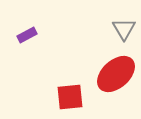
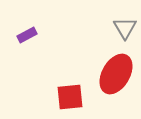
gray triangle: moved 1 px right, 1 px up
red ellipse: rotated 18 degrees counterclockwise
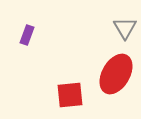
purple rectangle: rotated 42 degrees counterclockwise
red square: moved 2 px up
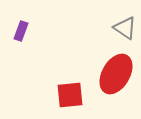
gray triangle: rotated 25 degrees counterclockwise
purple rectangle: moved 6 px left, 4 px up
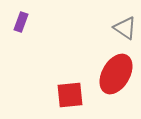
purple rectangle: moved 9 px up
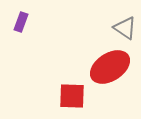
red ellipse: moved 6 px left, 7 px up; rotated 27 degrees clockwise
red square: moved 2 px right, 1 px down; rotated 8 degrees clockwise
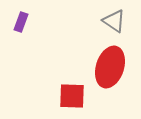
gray triangle: moved 11 px left, 7 px up
red ellipse: rotated 39 degrees counterclockwise
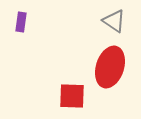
purple rectangle: rotated 12 degrees counterclockwise
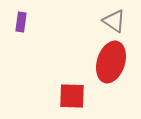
red ellipse: moved 1 px right, 5 px up
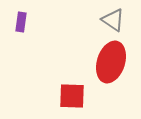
gray triangle: moved 1 px left, 1 px up
